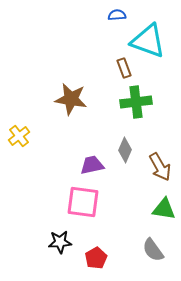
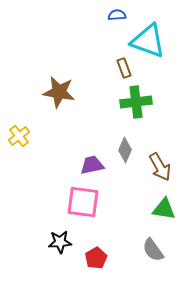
brown star: moved 12 px left, 7 px up
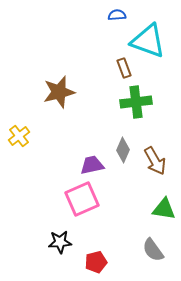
brown star: rotated 24 degrees counterclockwise
gray diamond: moved 2 px left
brown arrow: moved 5 px left, 6 px up
pink square: moved 1 px left, 3 px up; rotated 32 degrees counterclockwise
red pentagon: moved 4 px down; rotated 15 degrees clockwise
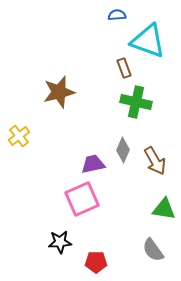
green cross: rotated 20 degrees clockwise
purple trapezoid: moved 1 px right, 1 px up
red pentagon: rotated 15 degrees clockwise
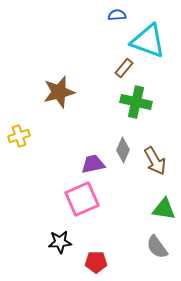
brown rectangle: rotated 60 degrees clockwise
yellow cross: rotated 20 degrees clockwise
gray semicircle: moved 4 px right, 3 px up
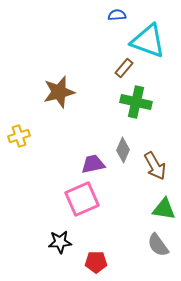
brown arrow: moved 5 px down
gray semicircle: moved 1 px right, 2 px up
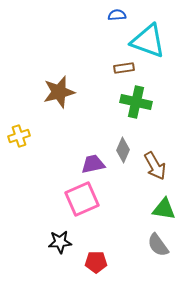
brown rectangle: rotated 42 degrees clockwise
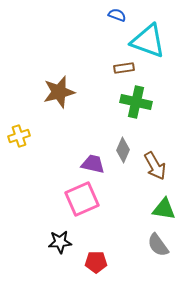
blue semicircle: rotated 24 degrees clockwise
purple trapezoid: rotated 25 degrees clockwise
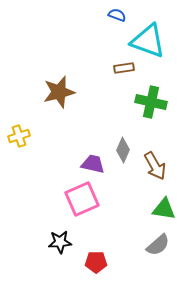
green cross: moved 15 px right
gray semicircle: rotated 95 degrees counterclockwise
